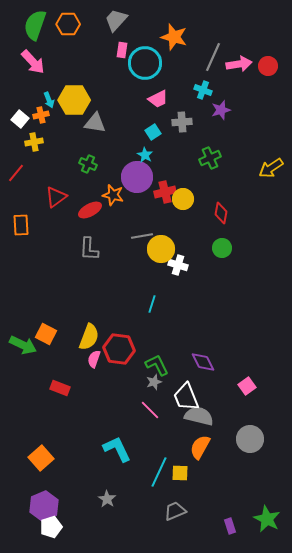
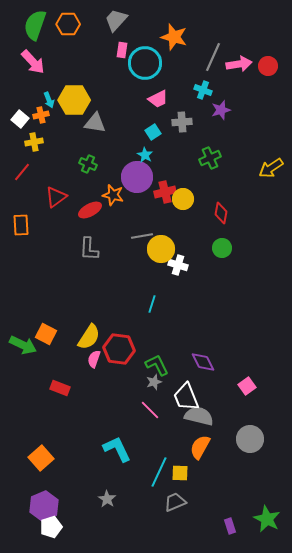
red line at (16, 173): moved 6 px right, 1 px up
yellow semicircle at (89, 337): rotated 12 degrees clockwise
gray trapezoid at (175, 511): moved 9 px up
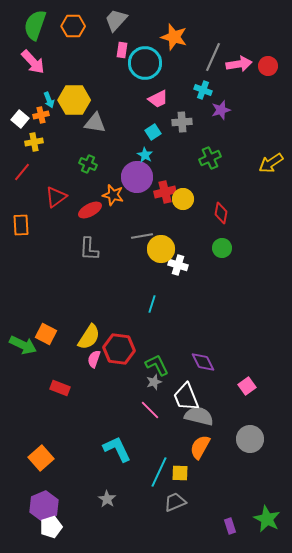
orange hexagon at (68, 24): moved 5 px right, 2 px down
yellow arrow at (271, 168): moved 5 px up
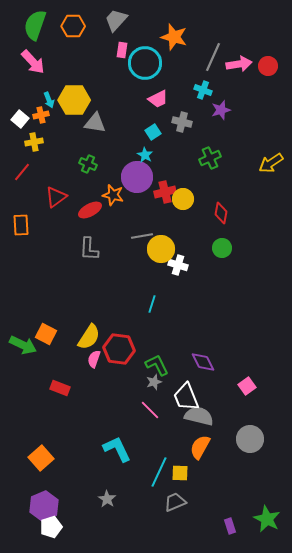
gray cross at (182, 122): rotated 18 degrees clockwise
